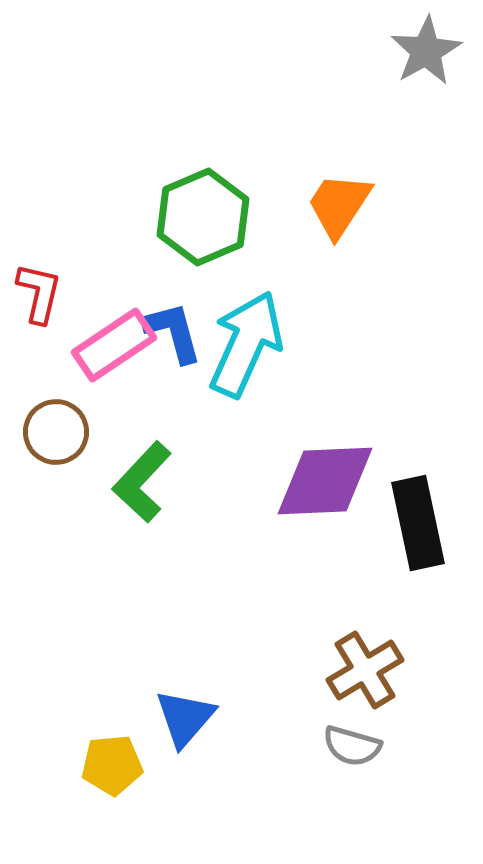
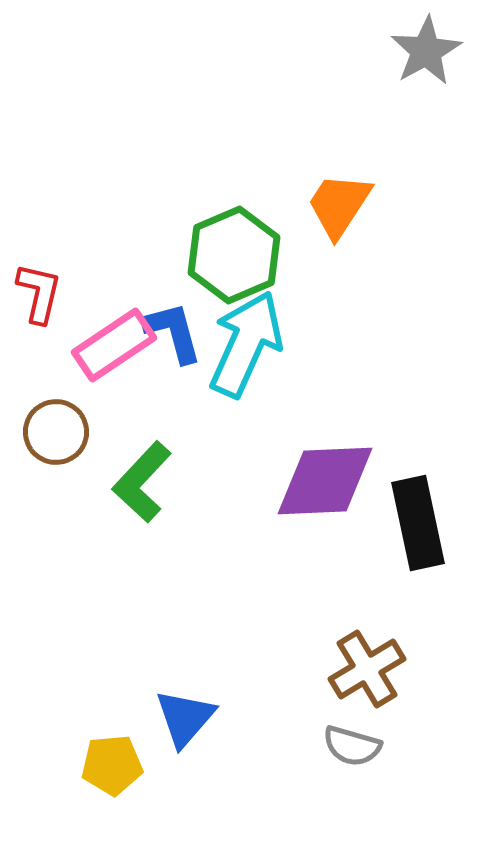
green hexagon: moved 31 px right, 38 px down
brown cross: moved 2 px right, 1 px up
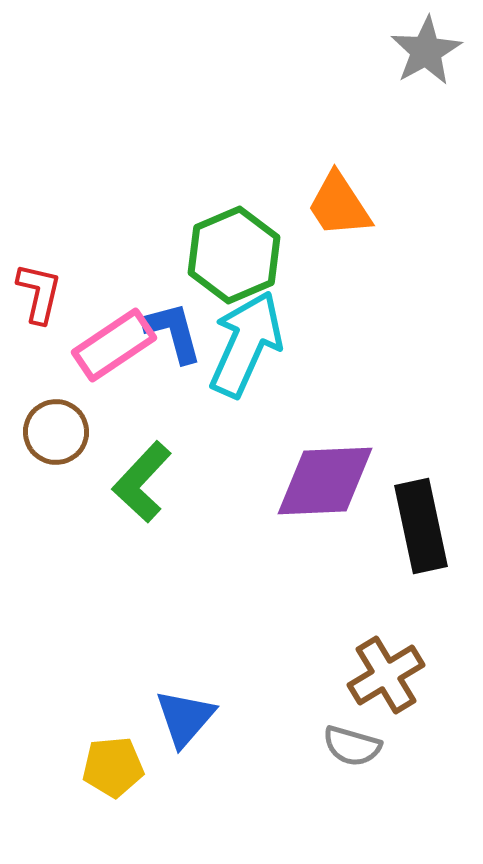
orange trapezoid: rotated 66 degrees counterclockwise
black rectangle: moved 3 px right, 3 px down
brown cross: moved 19 px right, 6 px down
yellow pentagon: moved 1 px right, 2 px down
